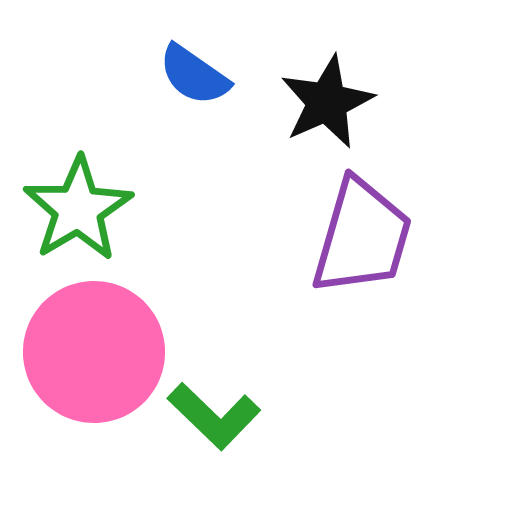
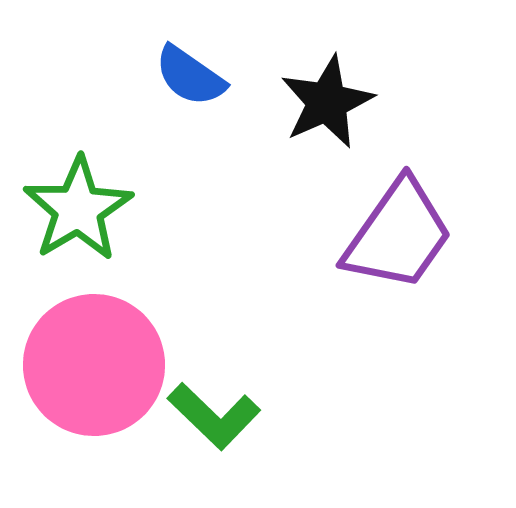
blue semicircle: moved 4 px left, 1 px down
purple trapezoid: moved 36 px right, 2 px up; rotated 19 degrees clockwise
pink circle: moved 13 px down
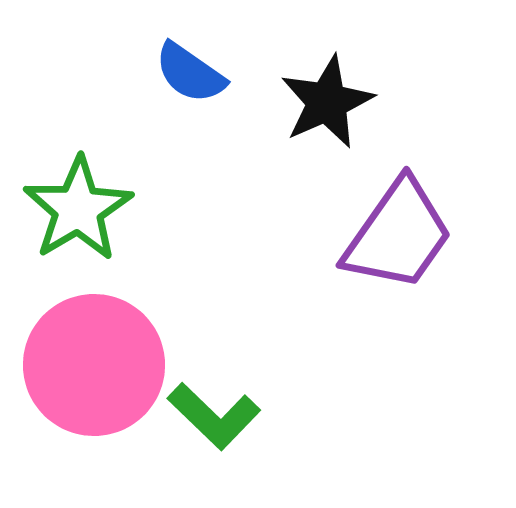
blue semicircle: moved 3 px up
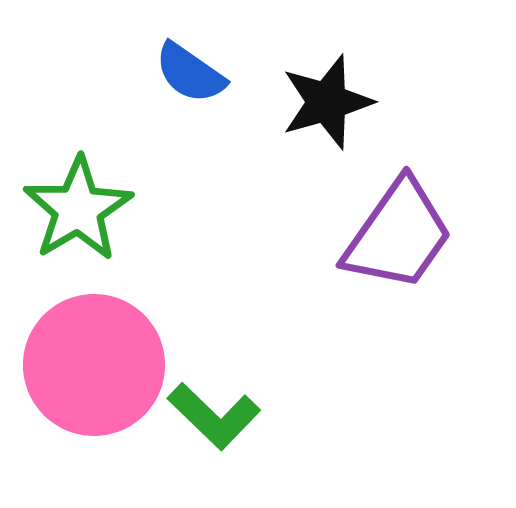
black star: rotated 8 degrees clockwise
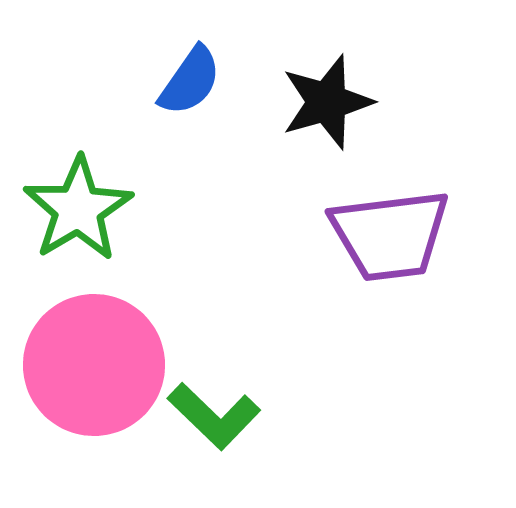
blue semicircle: moved 8 px down; rotated 90 degrees counterclockwise
purple trapezoid: moved 8 px left; rotated 48 degrees clockwise
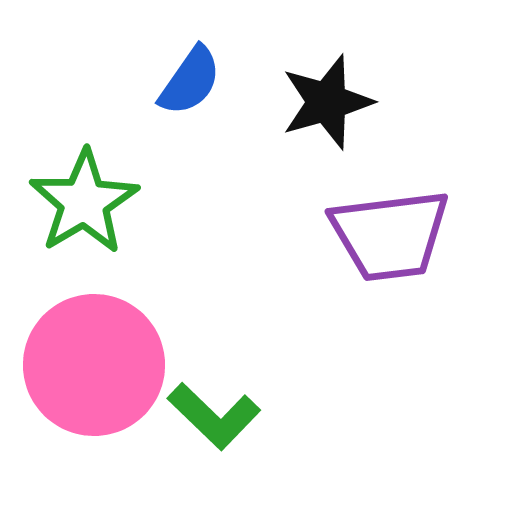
green star: moved 6 px right, 7 px up
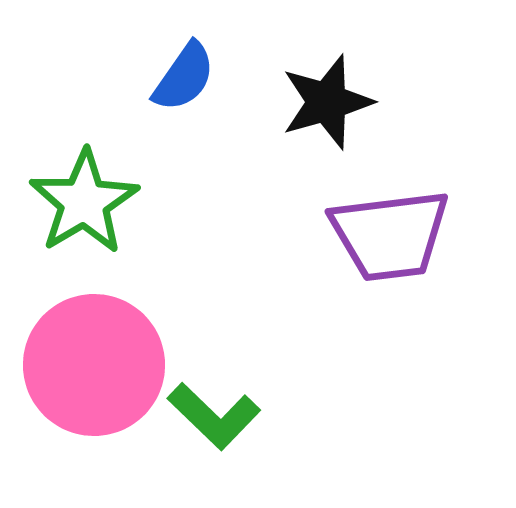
blue semicircle: moved 6 px left, 4 px up
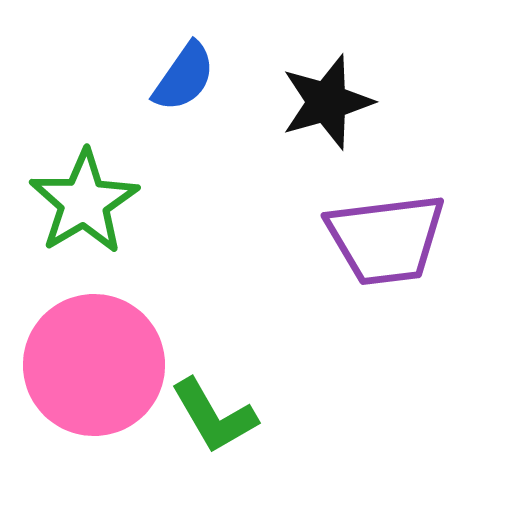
purple trapezoid: moved 4 px left, 4 px down
green L-shape: rotated 16 degrees clockwise
